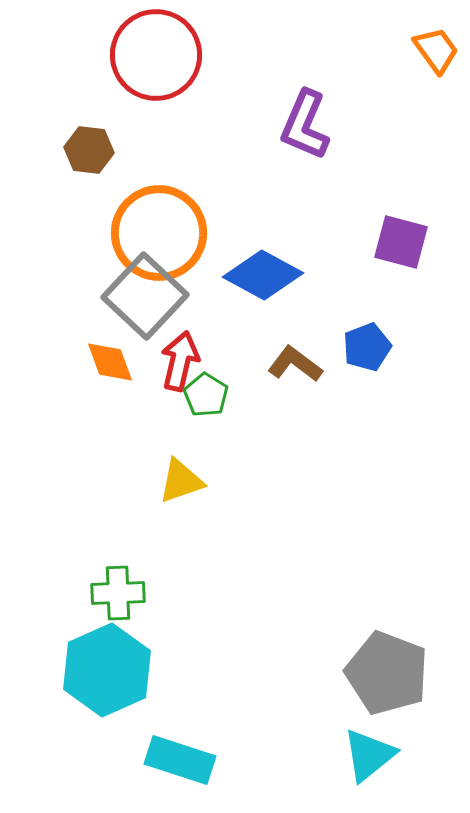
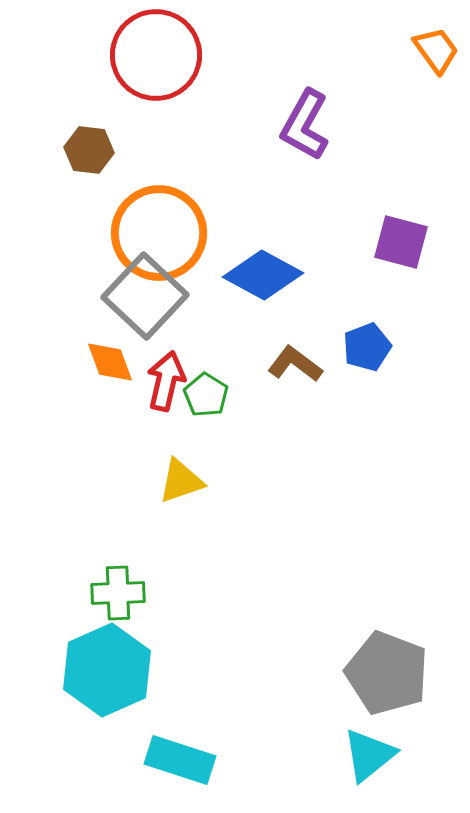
purple L-shape: rotated 6 degrees clockwise
red arrow: moved 14 px left, 20 px down
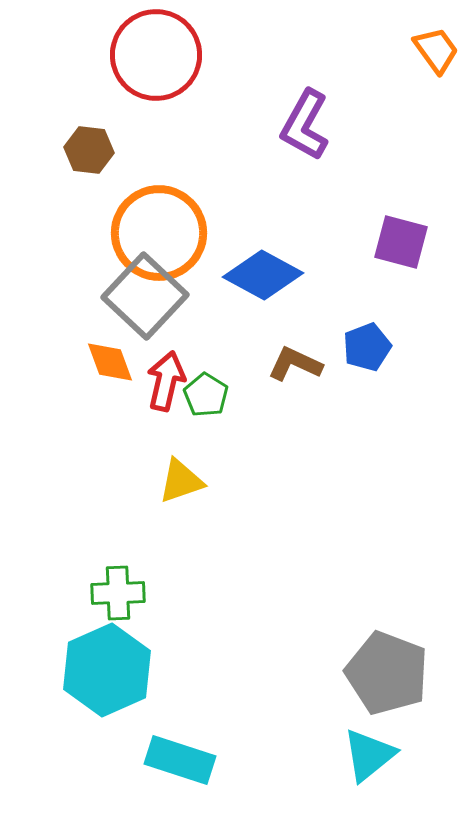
brown L-shape: rotated 12 degrees counterclockwise
